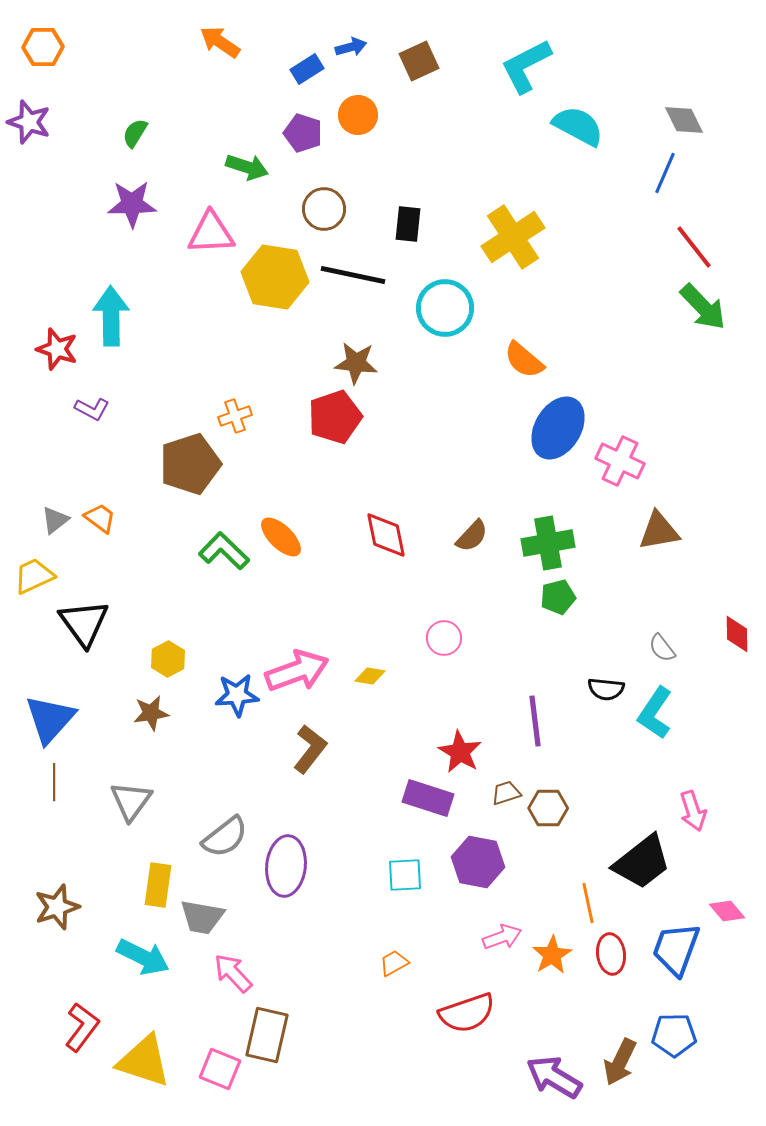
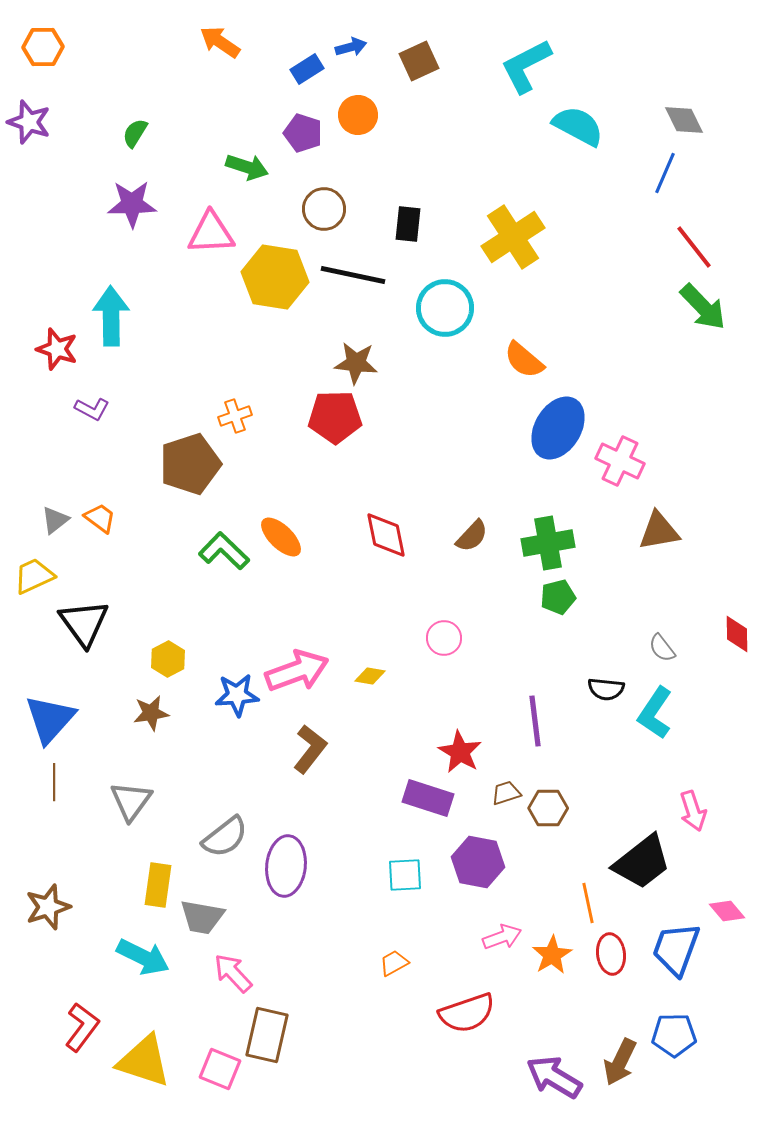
red pentagon at (335, 417): rotated 18 degrees clockwise
brown star at (57, 907): moved 9 px left
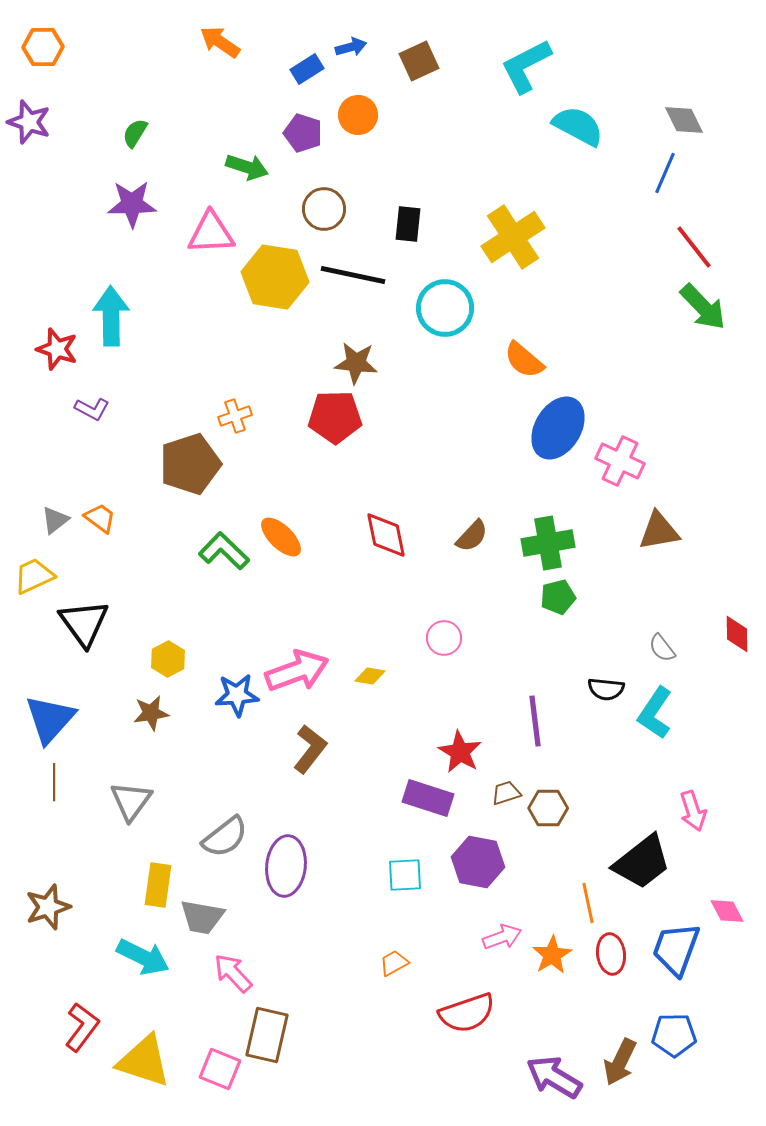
pink diamond at (727, 911): rotated 12 degrees clockwise
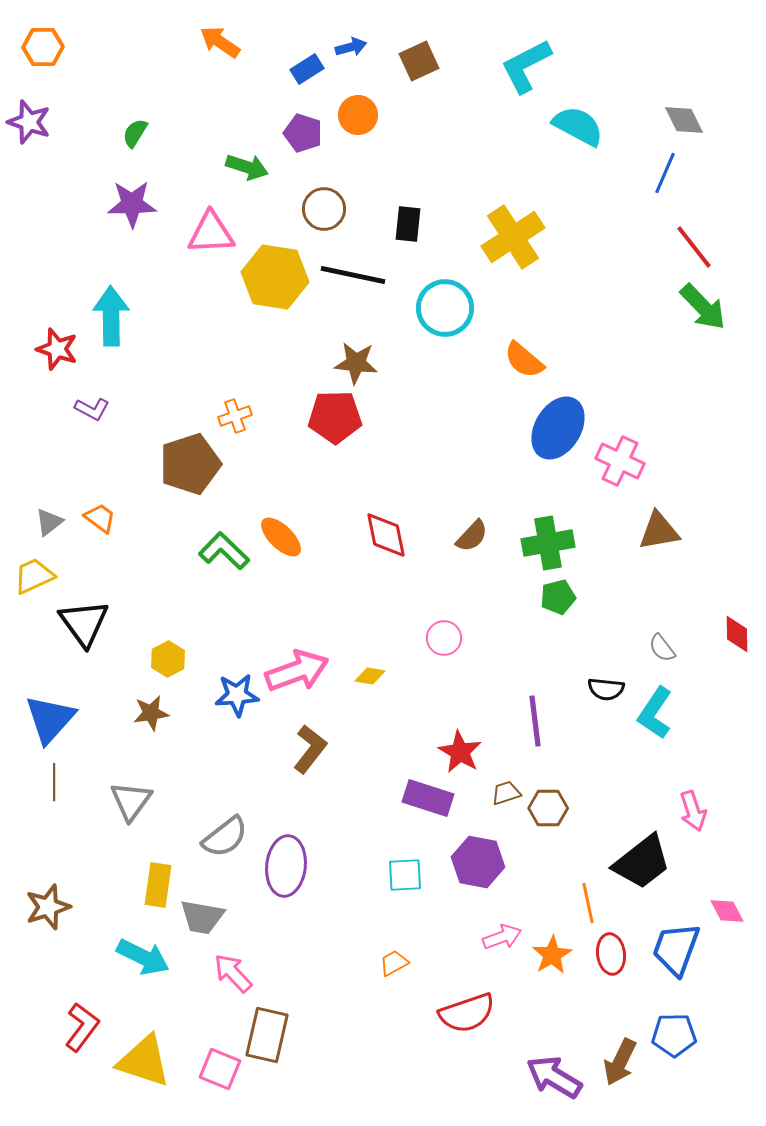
gray triangle at (55, 520): moved 6 px left, 2 px down
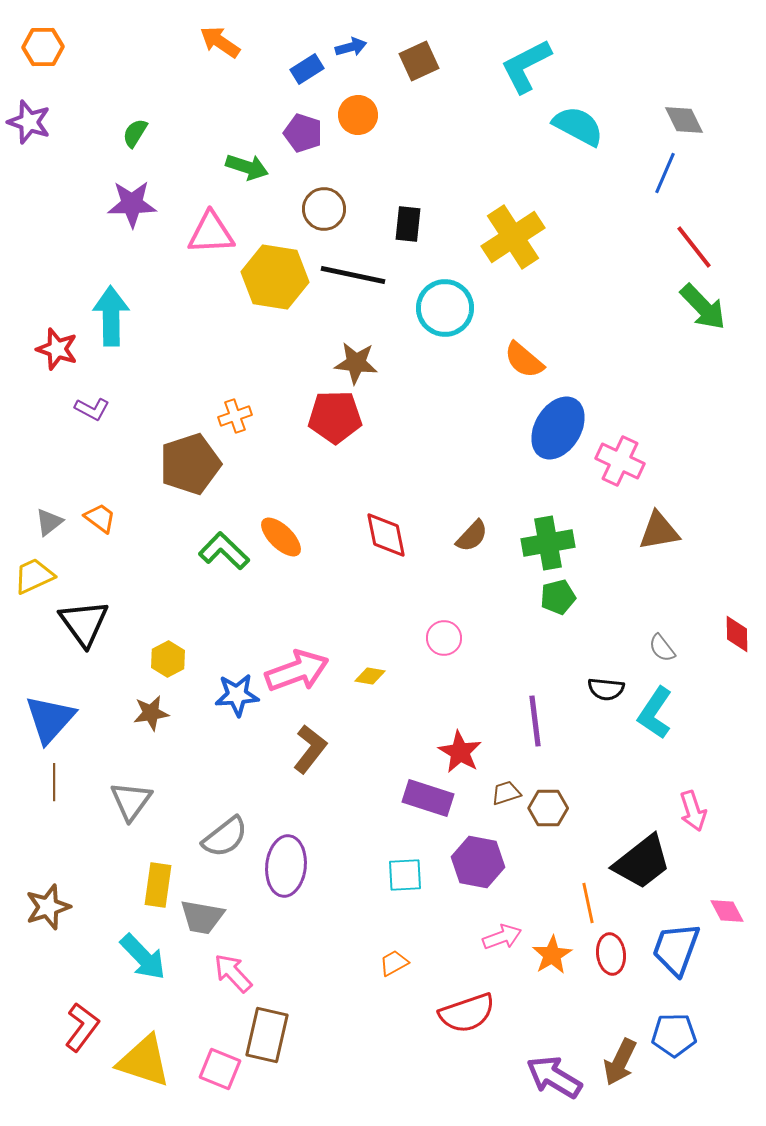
cyan arrow at (143, 957): rotated 20 degrees clockwise
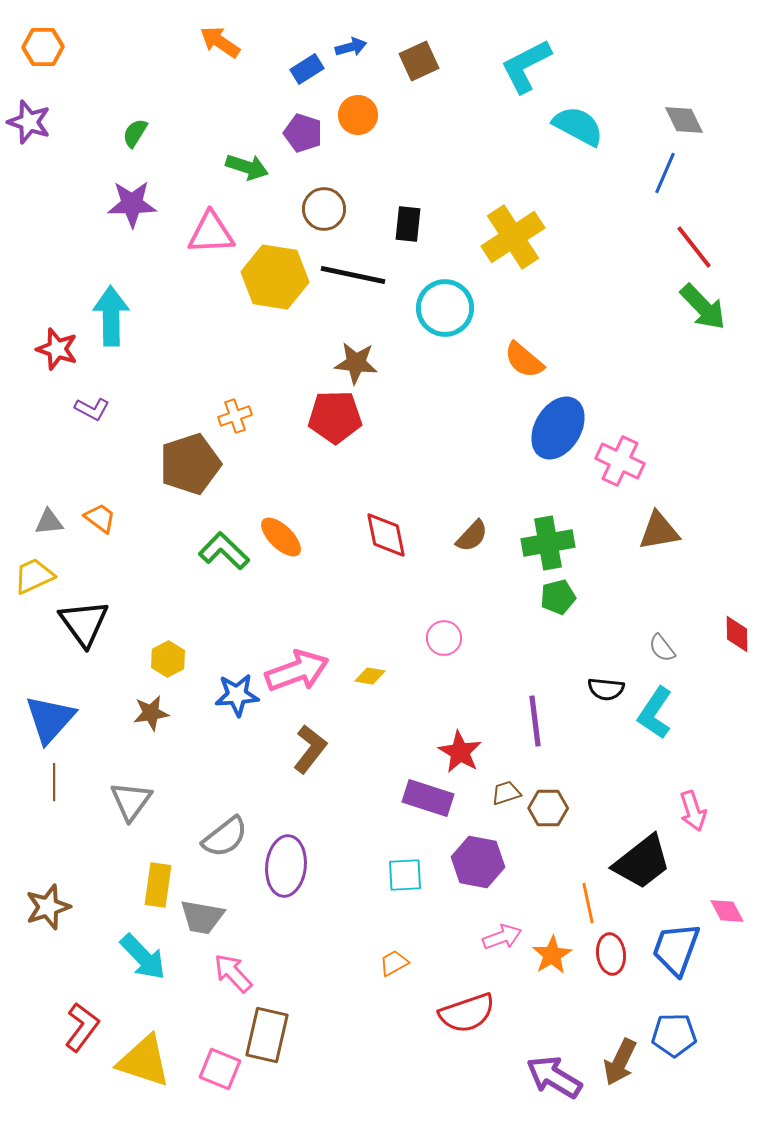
gray triangle at (49, 522): rotated 32 degrees clockwise
